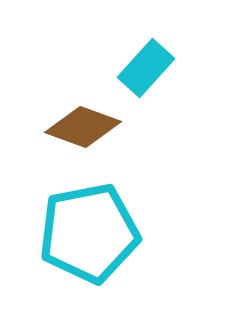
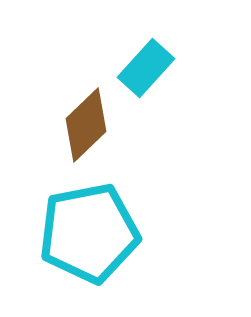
brown diamond: moved 3 px right, 2 px up; rotated 64 degrees counterclockwise
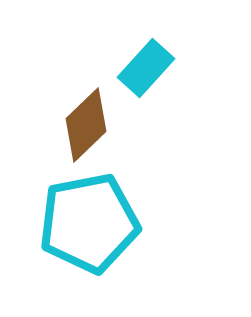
cyan pentagon: moved 10 px up
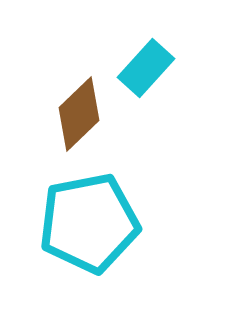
brown diamond: moved 7 px left, 11 px up
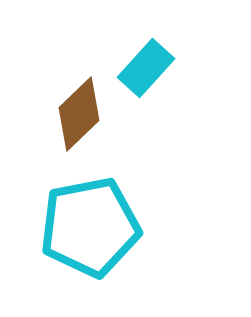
cyan pentagon: moved 1 px right, 4 px down
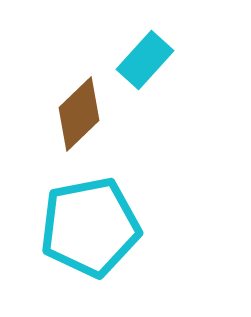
cyan rectangle: moved 1 px left, 8 px up
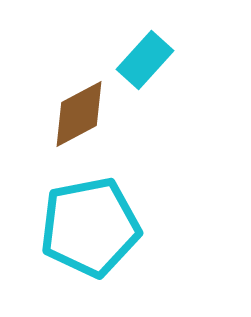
brown diamond: rotated 16 degrees clockwise
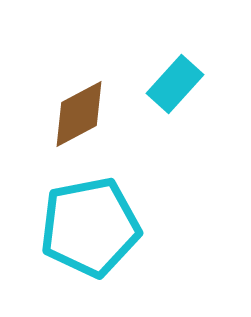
cyan rectangle: moved 30 px right, 24 px down
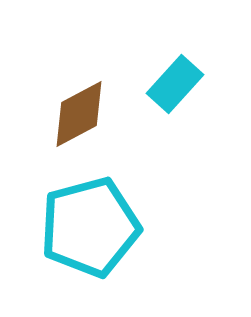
cyan pentagon: rotated 4 degrees counterclockwise
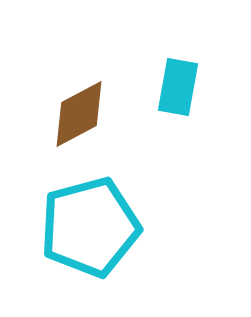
cyan rectangle: moved 3 px right, 3 px down; rotated 32 degrees counterclockwise
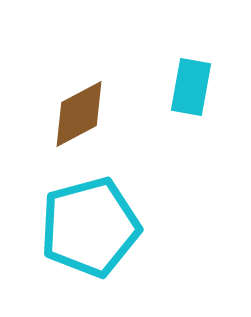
cyan rectangle: moved 13 px right
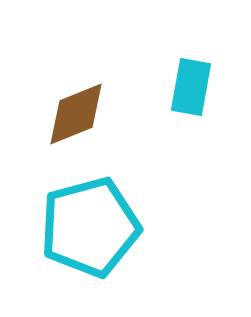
brown diamond: moved 3 px left; rotated 6 degrees clockwise
